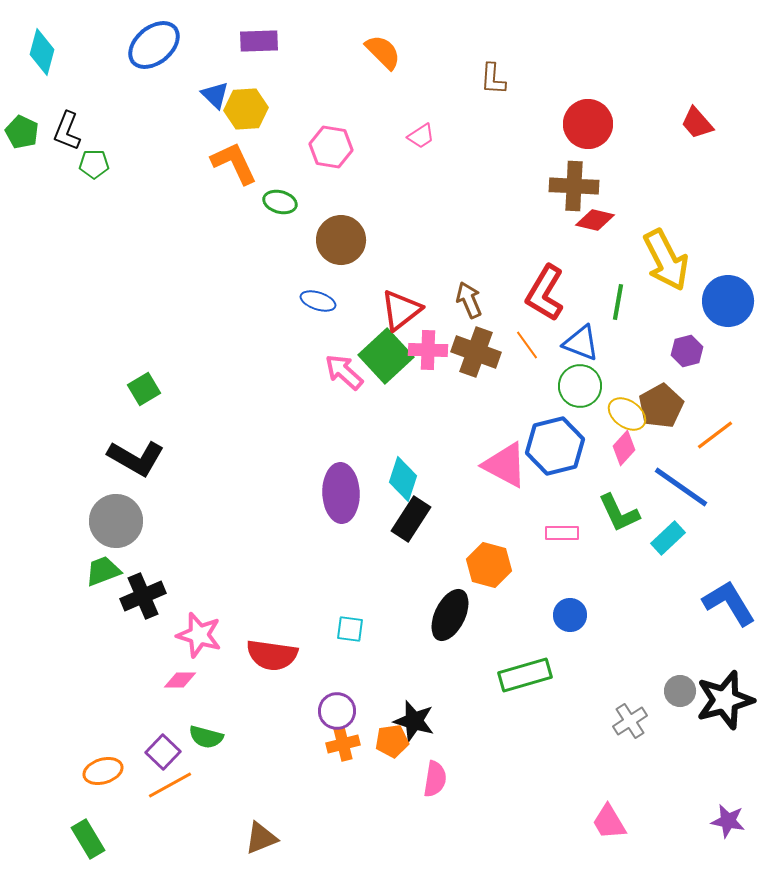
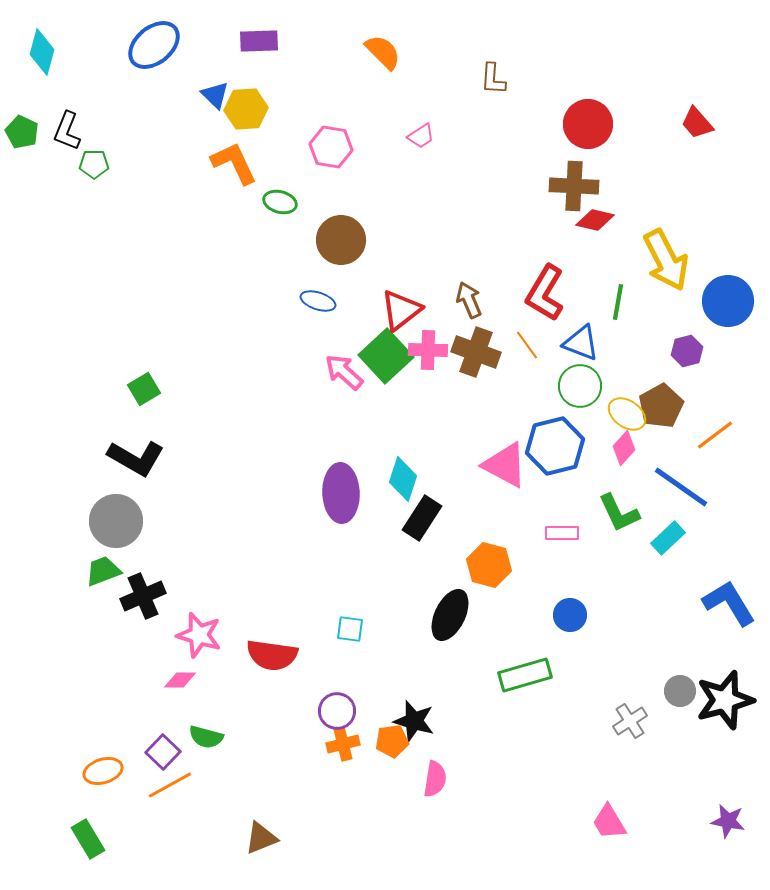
black rectangle at (411, 519): moved 11 px right, 1 px up
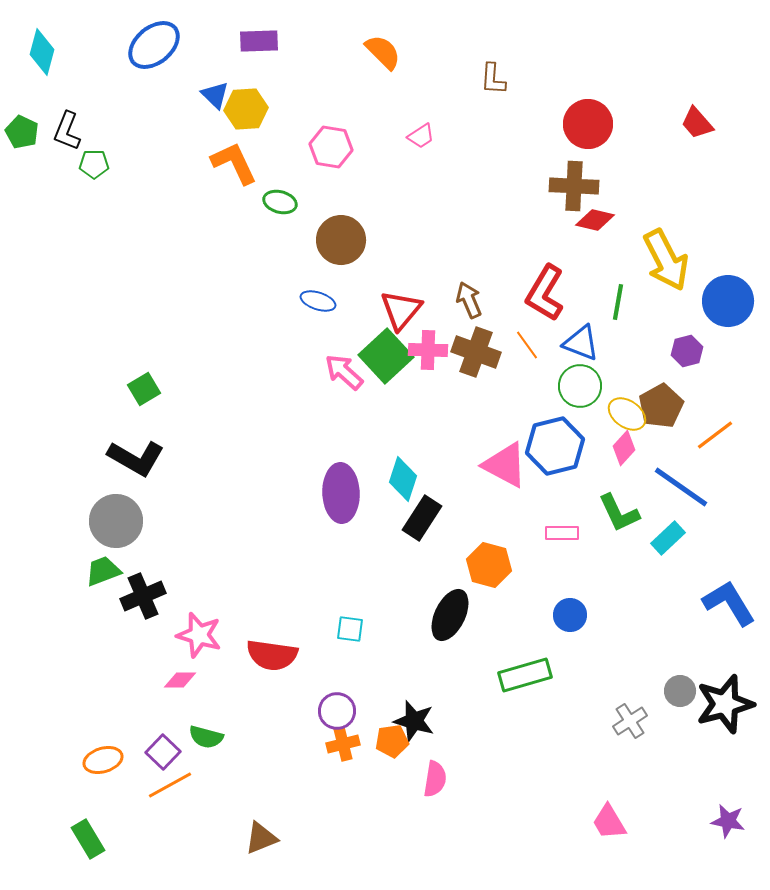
red triangle at (401, 310): rotated 12 degrees counterclockwise
black star at (725, 700): moved 4 px down
orange ellipse at (103, 771): moved 11 px up
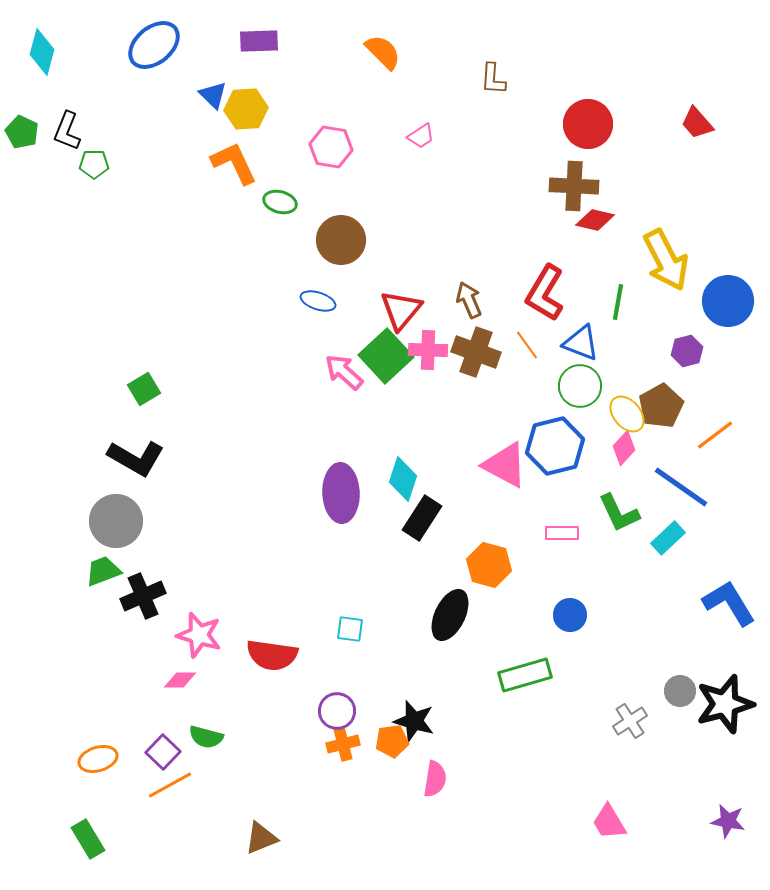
blue triangle at (215, 95): moved 2 px left
yellow ellipse at (627, 414): rotated 15 degrees clockwise
orange ellipse at (103, 760): moved 5 px left, 1 px up
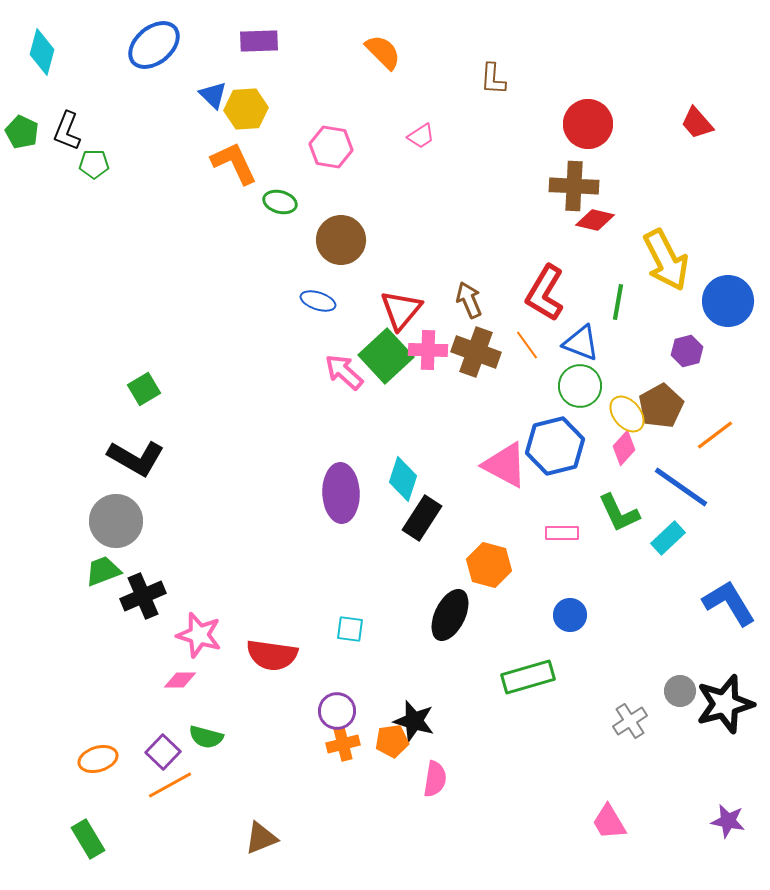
green rectangle at (525, 675): moved 3 px right, 2 px down
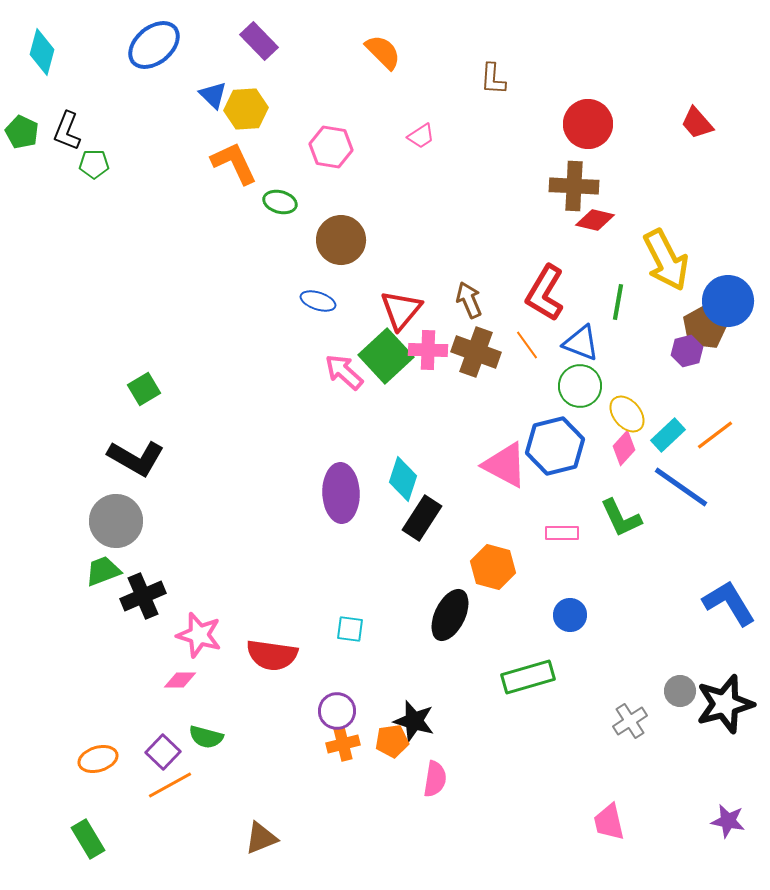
purple rectangle at (259, 41): rotated 48 degrees clockwise
brown pentagon at (661, 406): moved 44 px right, 79 px up
green L-shape at (619, 513): moved 2 px right, 5 px down
cyan rectangle at (668, 538): moved 103 px up
orange hexagon at (489, 565): moved 4 px right, 2 px down
pink trapezoid at (609, 822): rotated 18 degrees clockwise
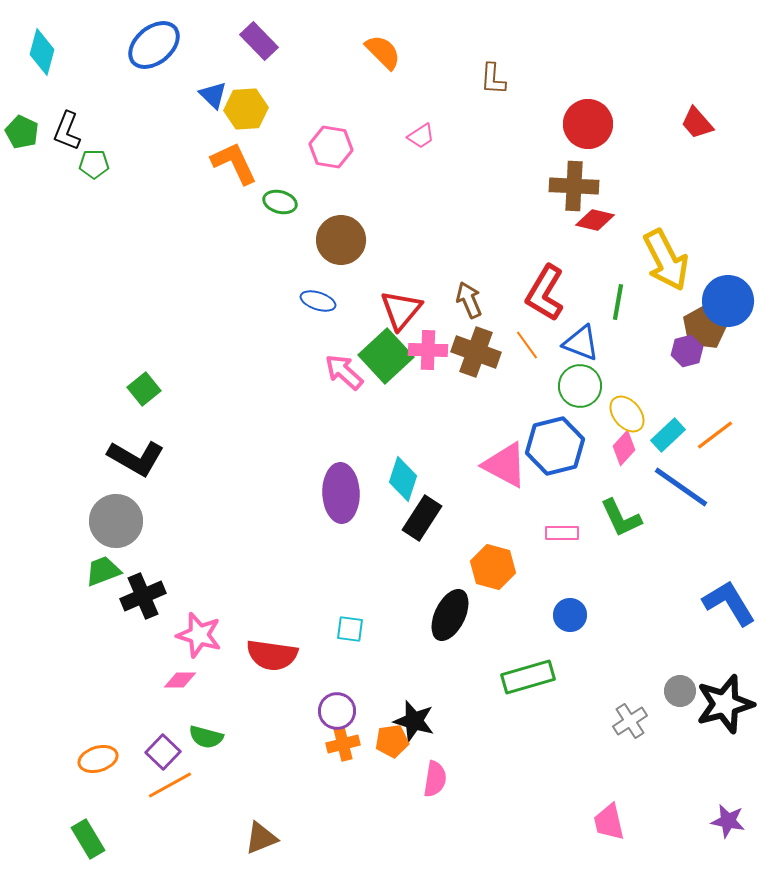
green square at (144, 389): rotated 8 degrees counterclockwise
